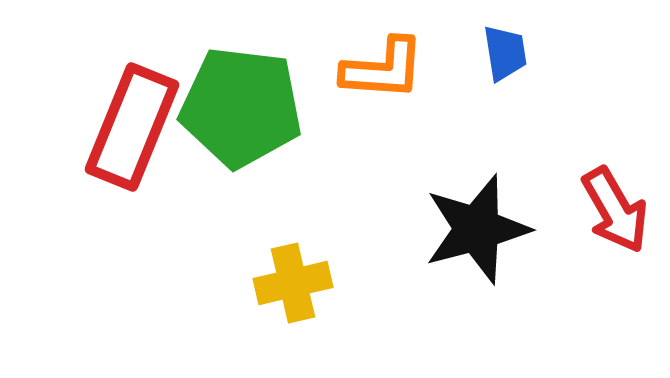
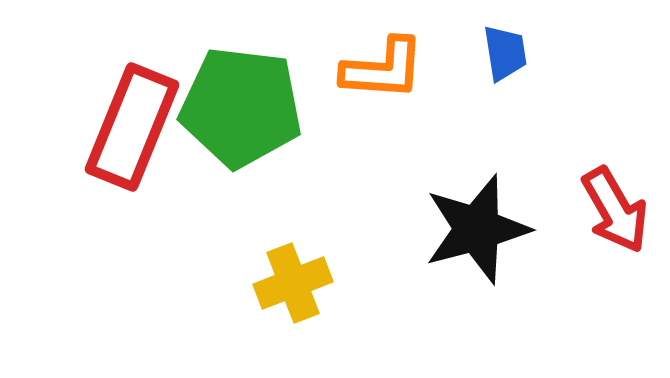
yellow cross: rotated 8 degrees counterclockwise
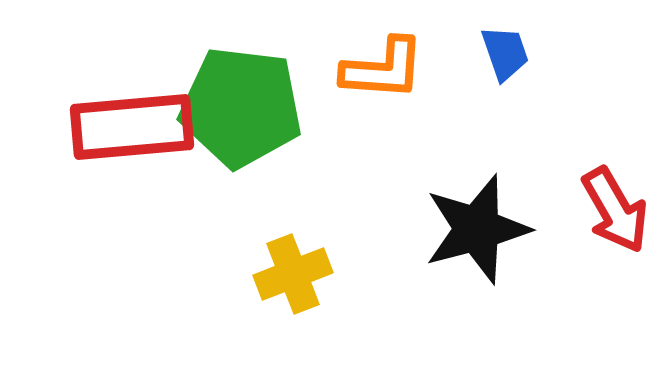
blue trapezoid: rotated 10 degrees counterclockwise
red rectangle: rotated 63 degrees clockwise
yellow cross: moved 9 px up
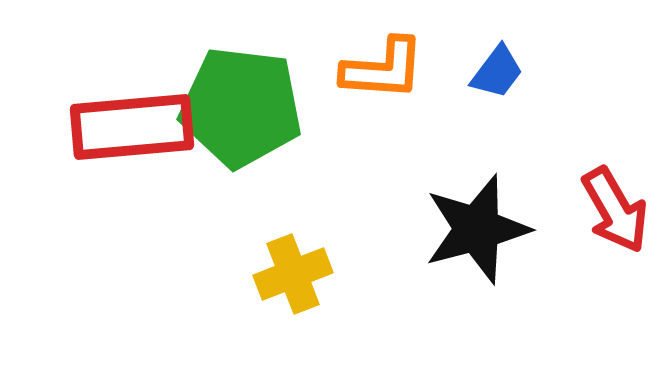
blue trapezoid: moved 8 px left, 19 px down; rotated 56 degrees clockwise
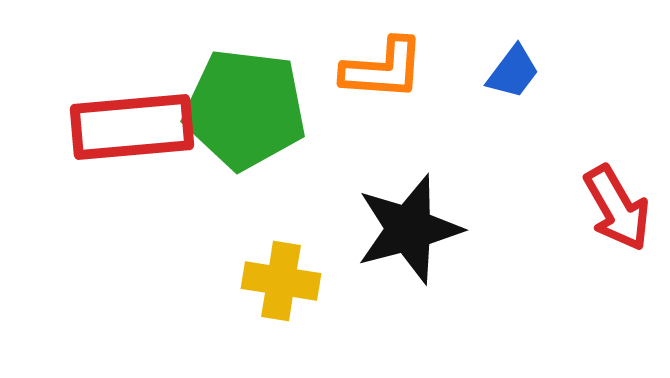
blue trapezoid: moved 16 px right
green pentagon: moved 4 px right, 2 px down
red arrow: moved 2 px right, 2 px up
black star: moved 68 px left
yellow cross: moved 12 px left, 7 px down; rotated 30 degrees clockwise
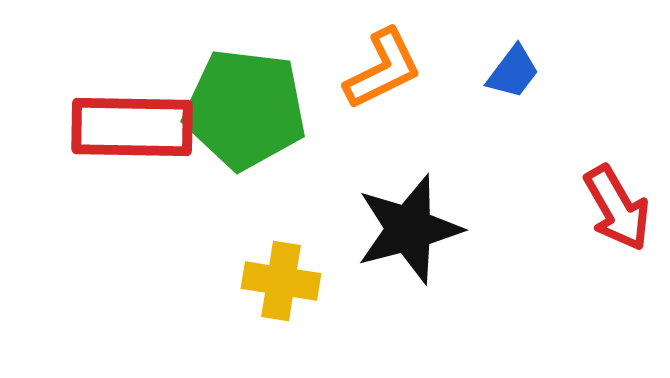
orange L-shape: rotated 30 degrees counterclockwise
red rectangle: rotated 6 degrees clockwise
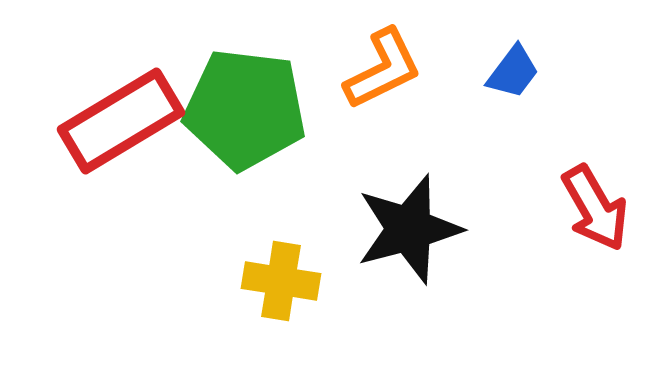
red rectangle: moved 11 px left, 6 px up; rotated 32 degrees counterclockwise
red arrow: moved 22 px left
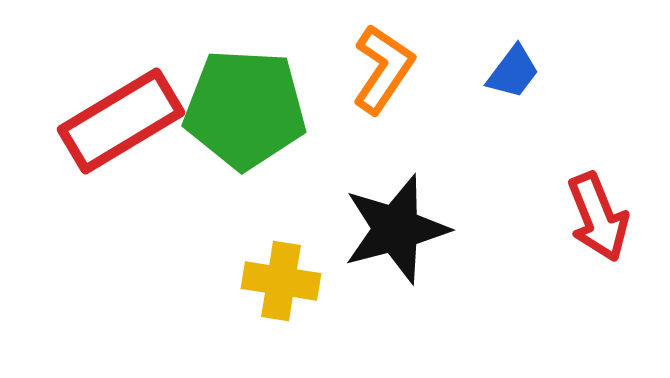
orange L-shape: rotated 30 degrees counterclockwise
green pentagon: rotated 4 degrees counterclockwise
red arrow: moved 3 px right, 9 px down; rotated 8 degrees clockwise
black star: moved 13 px left
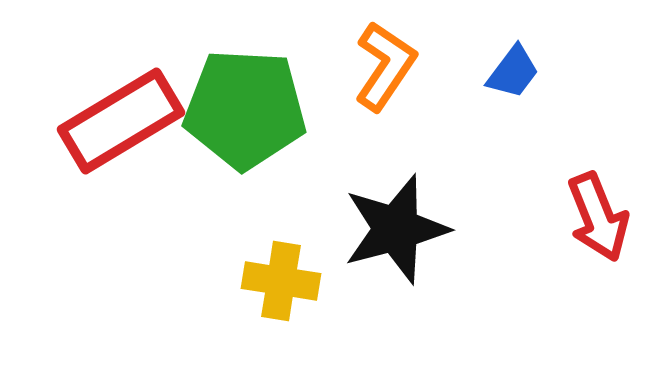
orange L-shape: moved 2 px right, 3 px up
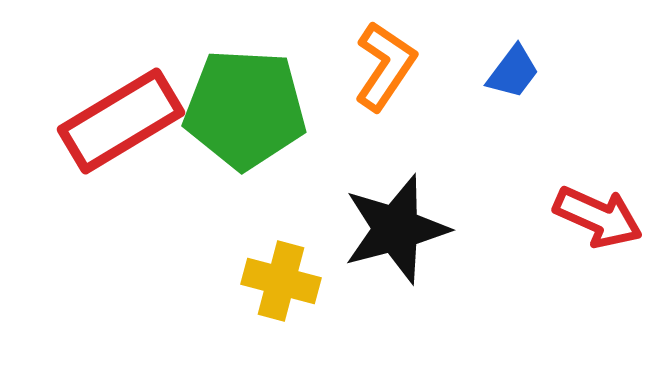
red arrow: rotated 44 degrees counterclockwise
yellow cross: rotated 6 degrees clockwise
